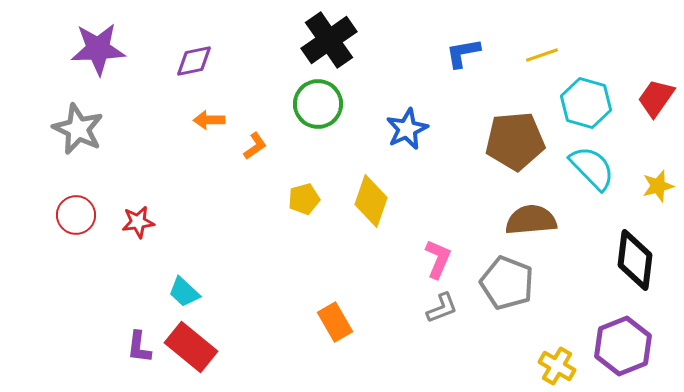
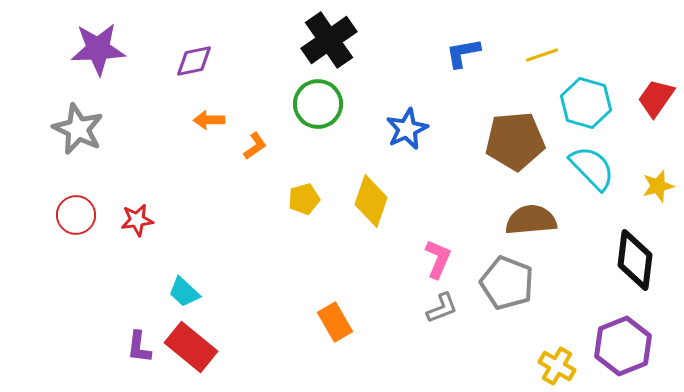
red star: moved 1 px left, 2 px up
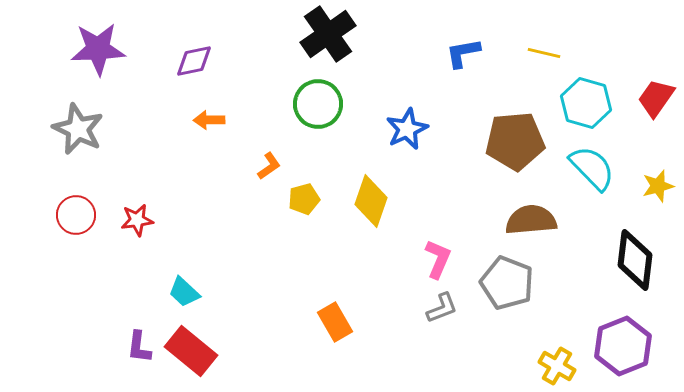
black cross: moved 1 px left, 6 px up
yellow line: moved 2 px right, 2 px up; rotated 32 degrees clockwise
orange L-shape: moved 14 px right, 20 px down
red rectangle: moved 4 px down
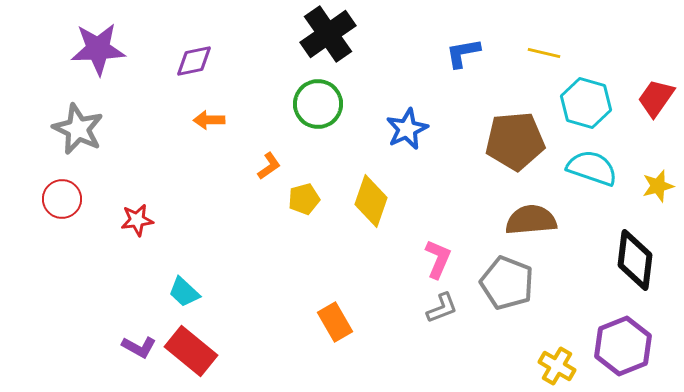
cyan semicircle: rotated 27 degrees counterclockwise
red circle: moved 14 px left, 16 px up
purple L-shape: rotated 68 degrees counterclockwise
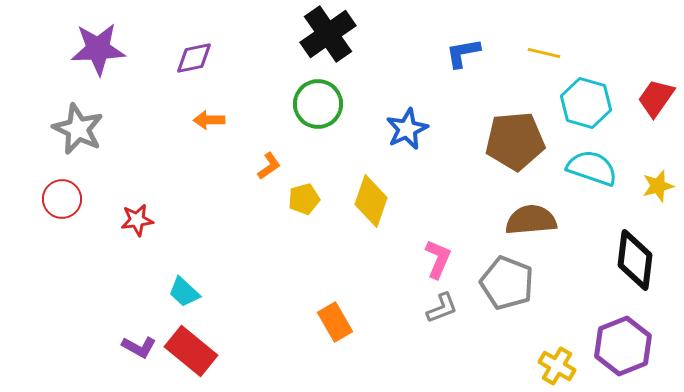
purple diamond: moved 3 px up
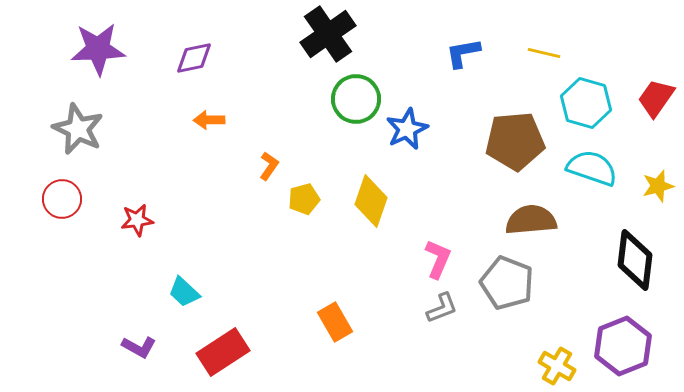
green circle: moved 38 px right, 5 px up
orange L-shape: rotated 20 degrees counterclockwise
red rectangle: moved 32 px right, 1 px down; rotated 72 degrees counterclockwise
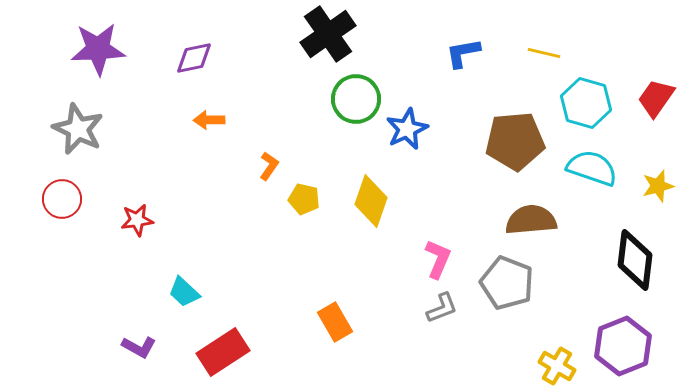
yellow pentagon: rotated 28 degrees clockwise
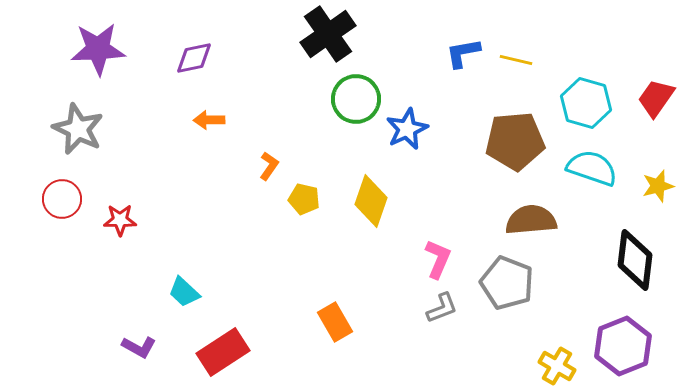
yellow line: moved 28 px left, 7 px down
red star: moved 17 px left; rotated 8 degrees clockwise
